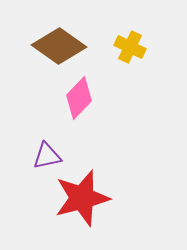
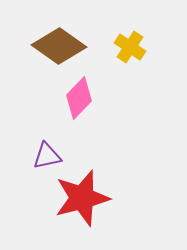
yellow cross: rotated 8 degrees clockwise
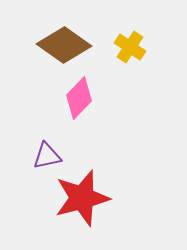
brown diamond: moved 5 px right, 1 px up
